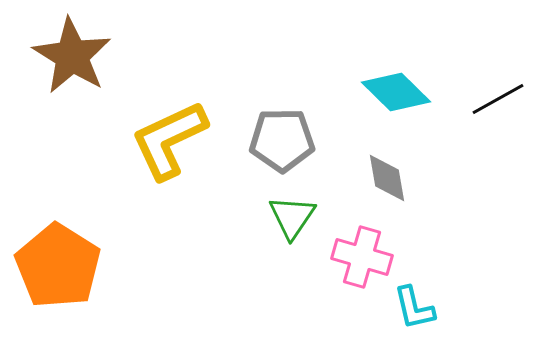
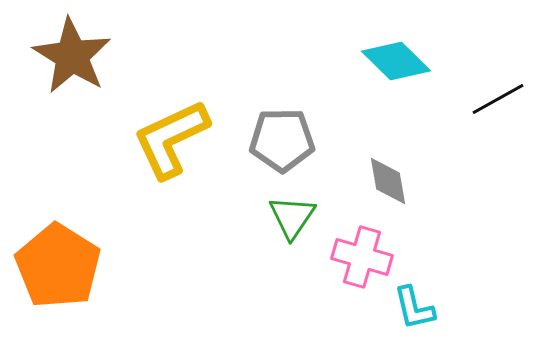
cyan diamond: moved 31 px up
yellow L-shape: moved 2 px right, 1 px up
gray diamond: moved 1 px right, 3 px down
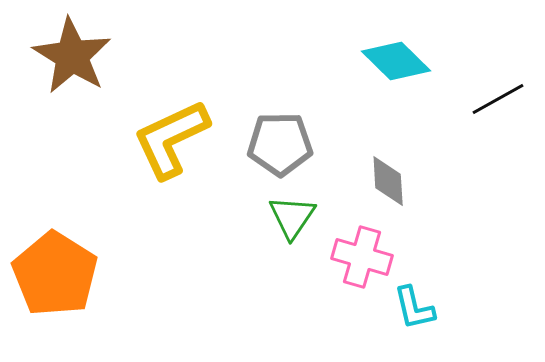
gray pentagon: moved 2 px left, 4 px down
gray diamond: rotated 6 degrees clockwise
orange pentagon: moved 3 px left, 8 px down
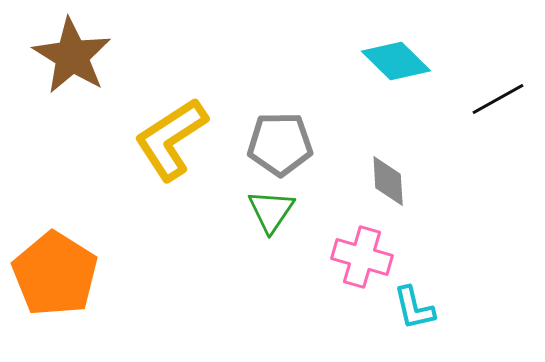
yellow L-shape: rotated 8 degrees counterclockwise
green triangle: moved 21 px left, 6 px up
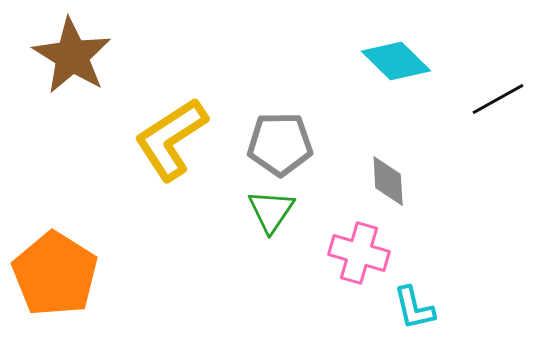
pink cross: moved 3 px left, 4 px up
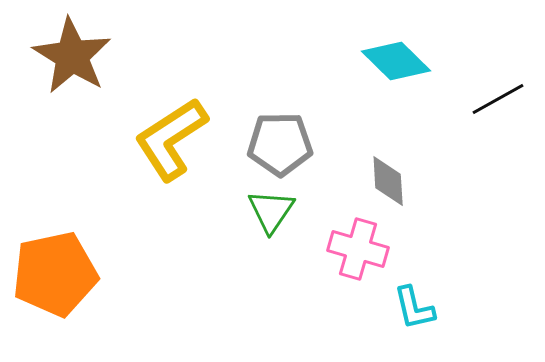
pink cross: moved 1 px left, 4 px up
orange pentagon: rotated 28 degrees clockwise
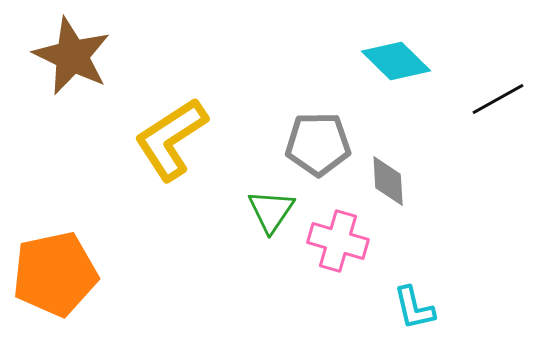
brown star: rotated 6 degrees counterclockwise
gray pentagon: moved 38 px right
pink cross: moved 20 px left, 8 px up
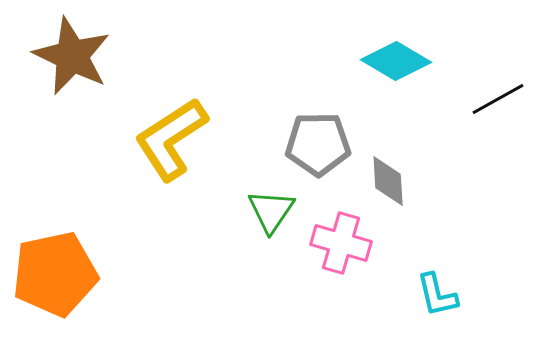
cyan diamond: rotated 14 degrees counterclockwise
pink cross: moved 3 px right, 2 px down
cyan L-shape: moved 23 px right, 13 px up
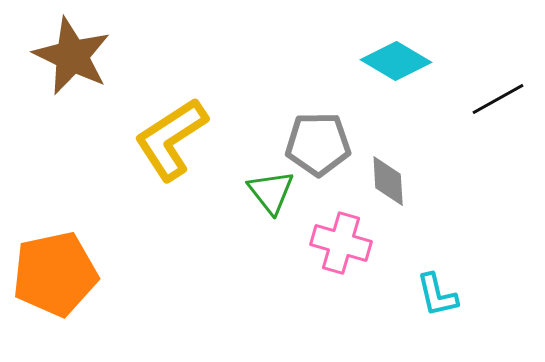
green triangle: moved 19 px up; rotated 12 degrees counterclockwise
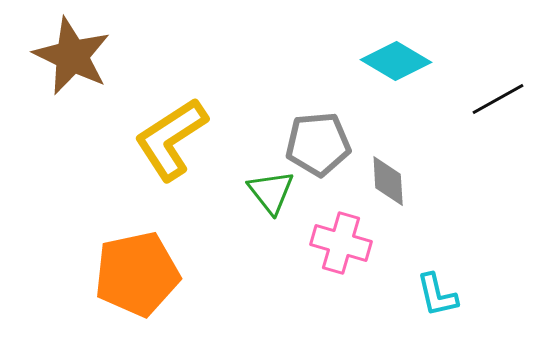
gray pentagon: rotated 4 degrees counterclockwise
orange pentagon: moved 82 px right
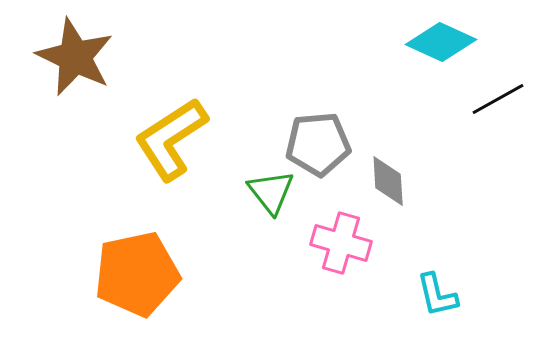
brown star: moved 3 px right, 1 px down
cyan diamond: moved 45 px right, 19 px up; rotated 6 degrees counterclockwise
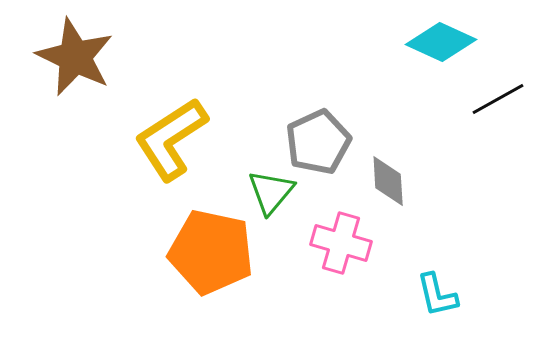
gray pentagon: moved 2 px up; rotated 20 degrees counterclockwise
green triangle: rotated 18 degrees clockwise
orange pentagon: moved 74 px right, 22 px up; rotated 24 degrees clockwise
